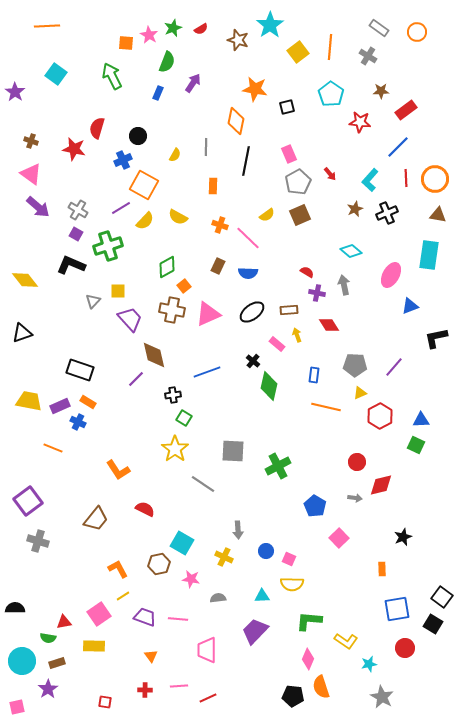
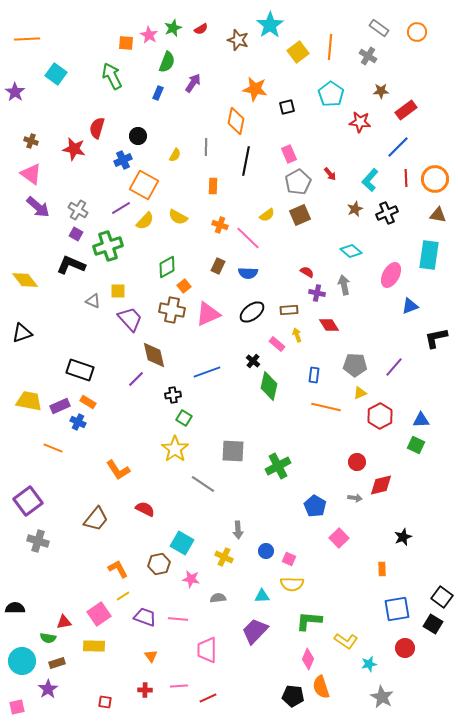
orange line at (47, 26): moved 20 px left, 13 px down
gray triangle at (93, 301): rotated 49 degrees counterclockwise
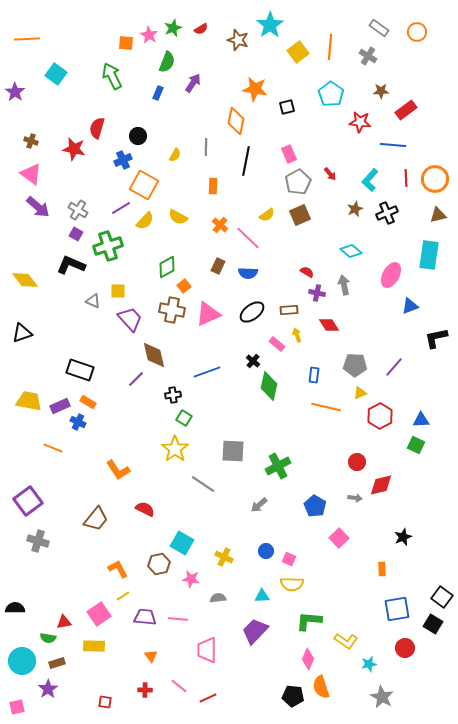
blue line at (398, 147): moved 5 px left, 2 px up; rotated 50 degrees clockwise
brown triangle at (438, 215): rotated 24 degrees counterclockwise
orange cross at (220, 225): rotated 21 degrees clockwise
gray arrow at (238, 530): moved 21 px right, 25 px up; rotated 54 degrees clockwise
purple trapezoid at (145, 617): rotated 15 degrees counterclockwise
pink line at (179, 686): rotated 42 degrees clockwise
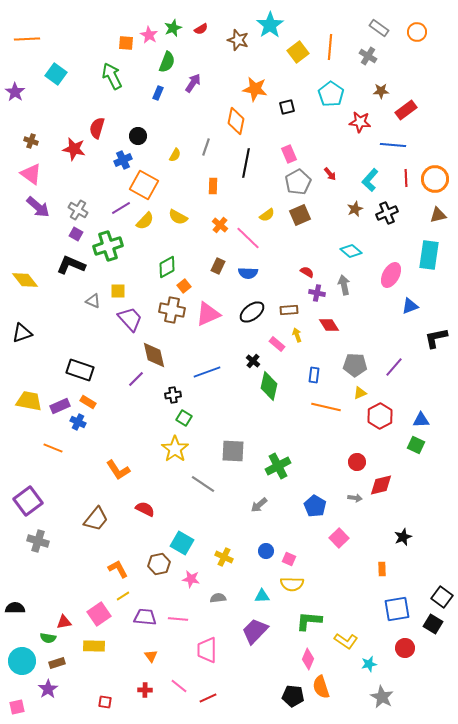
gray line at (206, 147): rotated 18 degrees clockwise
black line at (246, 161): moved 2 px down
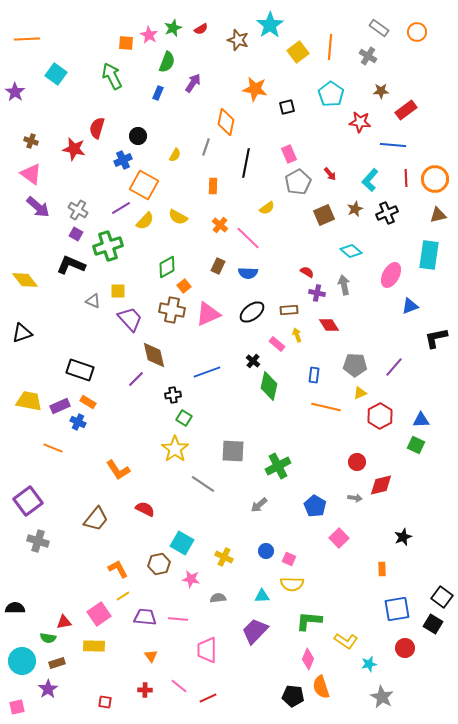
orange diamond at (236, 121): moved 10 px left, 1 px down
yellow semicircle at (267, 215): moved 7 px up
brown square at (300, 215): moved 24 px right
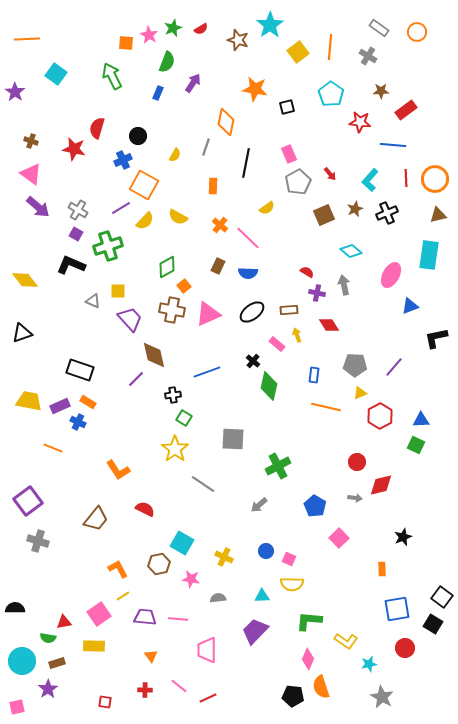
gray square at (233, 451): moved 12 px up
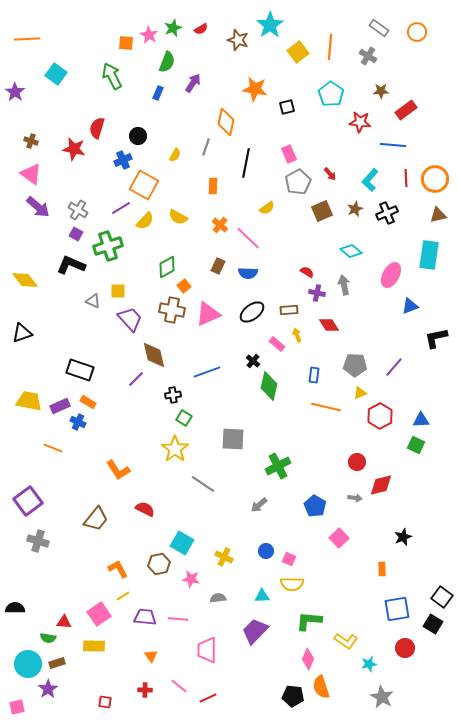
brown square at (324, 215): moved 2 px left, 4 px up
red triangle at (64, 622): rotated 14 degrees clockwise
cyan circle at (22, 661): moved 6 px right, 3 px down
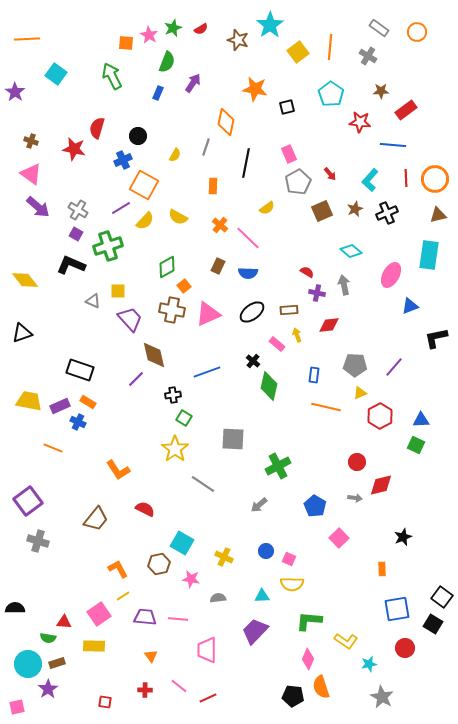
red diamond at (329, 325): rotated 65 degrees counterclockwise
